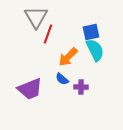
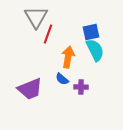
orange arrow: rotated 145 degrees clockwise
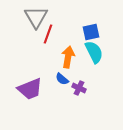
cyan semicircle: moved 1 px left, 2 px down
purple cross: moved 2 px left, 1 px down; rotated 24 degrees clockwise
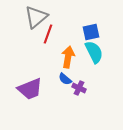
gray triangle: rotated 20 degrees clockwise
blue semicircle: moved 3 px right
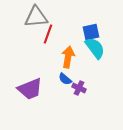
gray triangle: rotated 35 degrees clockwise
cyan semicircle: moved 1 px right, 4 px up; rotated 10 degrees counterclockwise
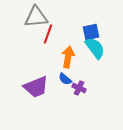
purple trapezoid: moved 6 px right, 2 px up
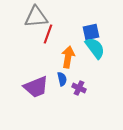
blue semicircle: moved 3 px left; rotated 144 degrees counterclockwise
